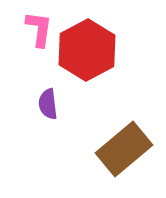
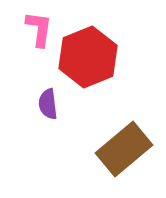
red hexagon: moved 1 px right, 7 px down; rotated 6 degrees clockwise
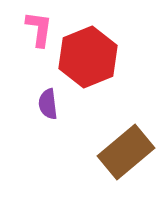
brown rectangle: moved 2 px right, 3 px down
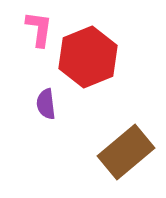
purple semicircle: moved 2 px left
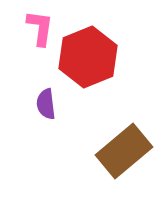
pink L-shape: moved 1 px right, 1 px up
brown rectangle: moved 2 px left, 1 px up
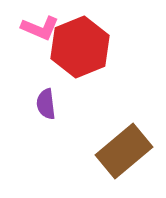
pink L-shape: rotated 105 degrees clockwise
red hexagon: moved 8 px left, 10 px up
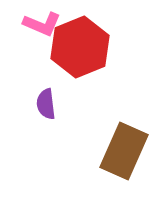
pink L-shape: moved 2 px right, 4 px up
brown rectangle: rotated 26 degrees counterclockwise
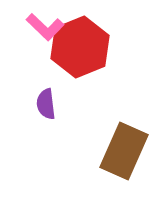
pink L-shape: moved 3 px right, 3 px down; rotated 21 degrees clockwise
